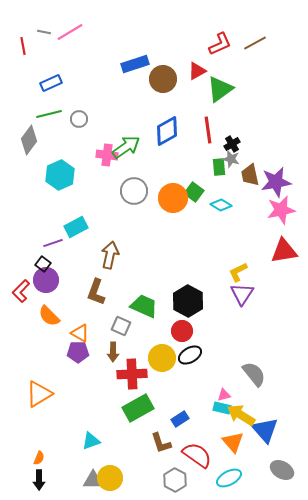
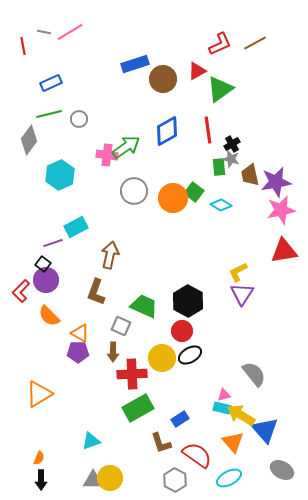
black arrow at (39, 480): moved 2 px right
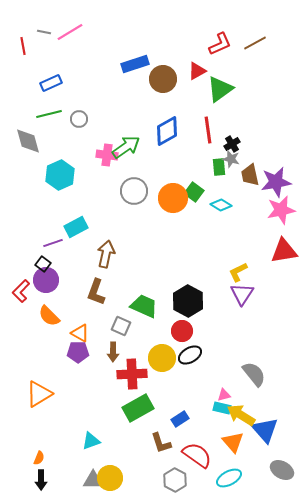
gray diamond at (29, 140): moved 1 px left, 1 px down; rotated 52 degrees counterclockwise
brown arrow at (110, 255): moved 4 px left, 1 px up
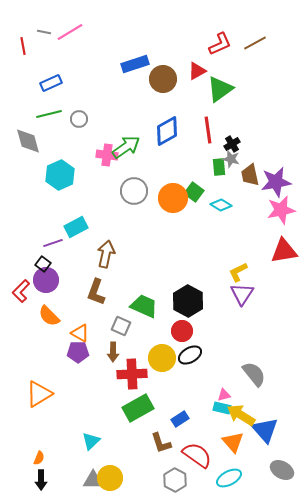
cyan triangle at (91, 441): rotated 24 degrees counterclockwise
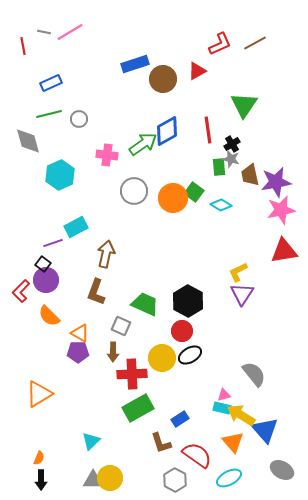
green triangle at (220, 89): moved 24 px right, 16 px down; rotated 20 degrees counterclockwise
green arrow at (126, 147): moved 17 px right, 3 px up
green trapezoid at (144, 306): moved 1 px right, 2 px up
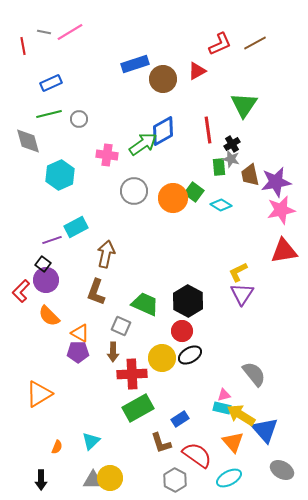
blue diamond at (167, 131): moved 4 px left
purple line at (53, 243): moved 1 px left, 3 px up
orange semicircle at (39, 458): moved 18 px right, 11 px up
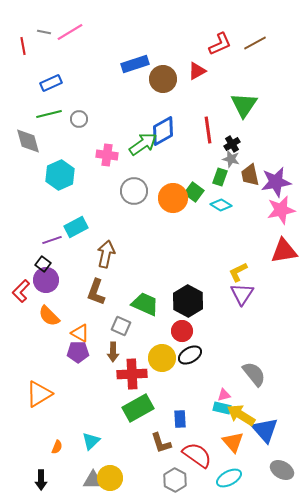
green rectangle at (219, 167): moved 1 px right, 10 px down; rotated 24 degrees clockwise
blue rectangle at (180, 419): rotated 60 degrees counterclockwise
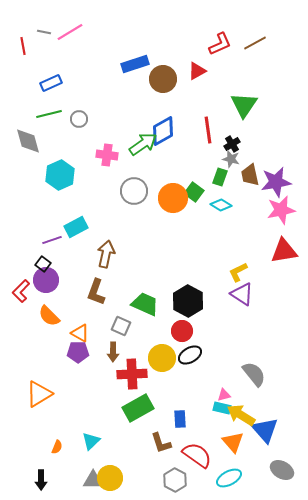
purple triangle at (242, 294): rotated 30 degrees counterclockwise
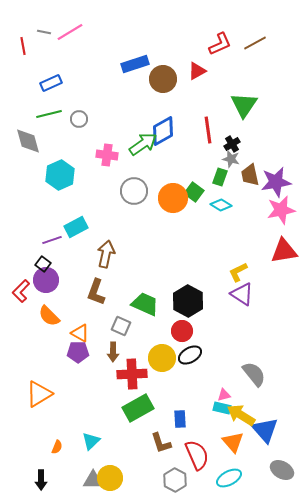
red semicircle at (197, 455): rotated 32 degrees clockwise
